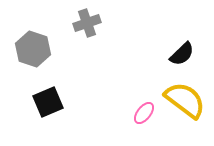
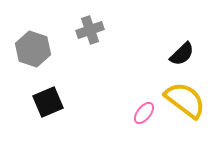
gray cross: moved 3 px right, 7 px down
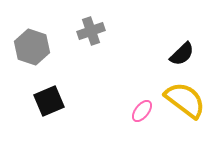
gray cross: moved 1 px right, 1 px down
gray hexagon: moved 1 px left, 2 px up
black square: moved 1 px right, 1 px up
pink ellipse: moved 2 px left, 2 px up
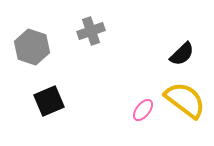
pink ellipse: moved 1 px right, 1 px up
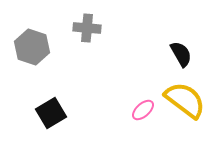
gray cross: moved 4 px left, 3 px up; rotated 24 degrees clockwise
black semicircle: moved 1 px left; rotated 76 degrees counterclockwise
black square: moved 2 px right, 12 px down; rotated 8 degrees counterclockwise
pink ellipse: rotated 10 degrees clockwise
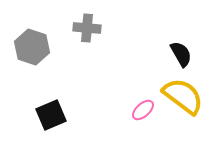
yellow semicircle: moved 2 px left, 4 px up
black square: moved 2 px down; rotated 8 degrees clockwise
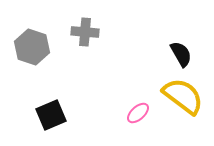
gray cross: moved 2 px left, 4 px down
pink ellipse: moved 5 px left, 3 px down
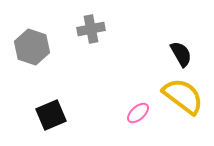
gray cross: moved 6 px right, 3 px up; rotated 16 degrees counterclockwise
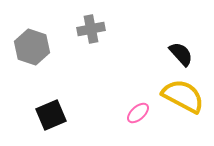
black semicircle: rotated 12 degrees counterclockwise
yellow semicircle: rotated 9 degrees counterclockwise
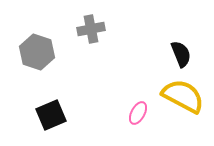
gray hexagon: moved 5 px right, 5 px down
black semicircle: rotated 20 degrees clockwise
pink ellipse: rotated 20 degrees counterclockwise
